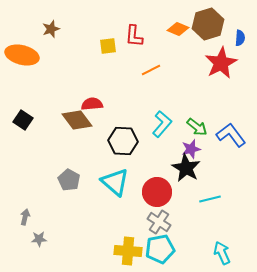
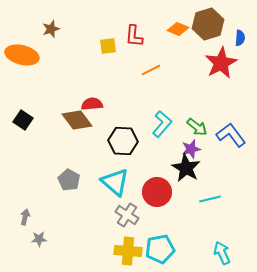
gray cross: moved 32 px left, 7 px up
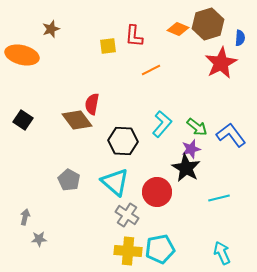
red semicircle: rotated 75 degrees counterclockwise
cyan line: moved 9 px right, 1 px up
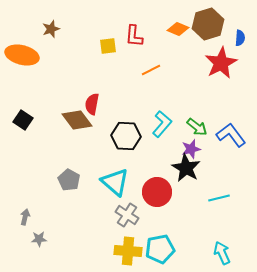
black hexagon: moved 3 px right, 5 px up
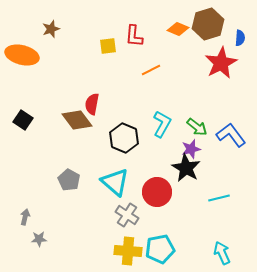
cyan L-shape: rotated 12 degrees counterclockwise
black hexagon: moved 2 px left, 2 px down; rotated 20 degrees clockwise
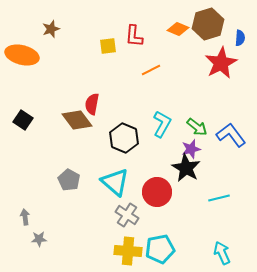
gray arrow: rotated 21 degrees counterclockwise
